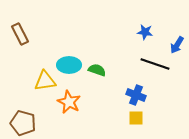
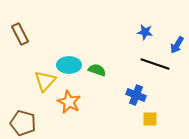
yellow triangle: rotated 40 degrees counterclockwise
yellow square: moved 14 px right, 1 px down
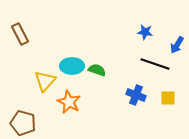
cyan ellipse: moved 3 px right, 1 px down
yellow square: moved 18 px right, 21 px up
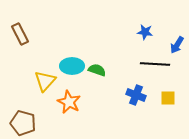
black line: rotated 16 degrees counterclockwise
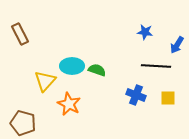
black line: moved 1 px right, 2 px down
orange star: moved 2 px down
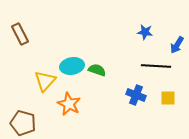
cyan ellipse: rotated 10 degrees counterclockwise
